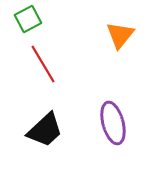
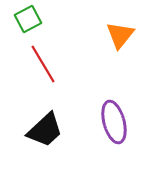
purple ellipse: moved 1 px right, 1 px up
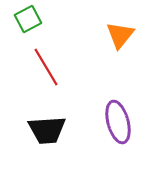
red line: moved 3 px right, 3 px down
purple ellipse: moved 4 px right
black trapezoid: moved 2 px right; rotated 39 degrees clockwise
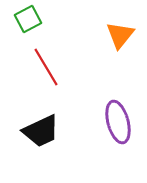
black trapezoid: moved 6 px left, 1 px down; rotated 21 degrees counterclockwise
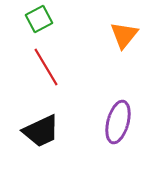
green square: moved 11 px right
orange triangle: moved 4 px right
purple ellipse: rotated 30 degrees clockwise
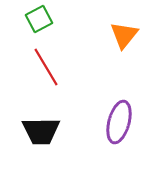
purple ellipse: moved 1 px right
black trapezoid: rotated 24 degrees clockwise
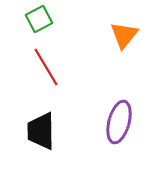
black trapezoid: rotated 90 degrees clockwise
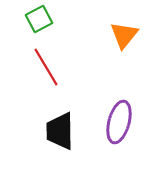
black trapezoid: moved 19 px right
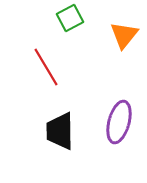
green square: moved 31 px right, 1 px up
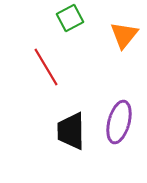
black trapezoid: moved 11 px right
